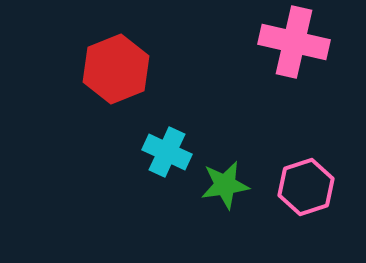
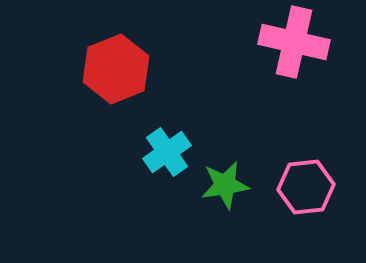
cyan cross: rotated 30 degrees clockwise
pink hexagon: rotated 12 degrees clockwise
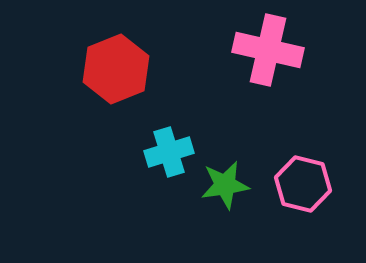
pink cross: moved 26 px left, 8 px down
cyan cross: moved 2 px right; rotated 18 degrees clockwise
pink hexagon: moved 3 px left, 3 px up; rotated 20 degrees clockwise
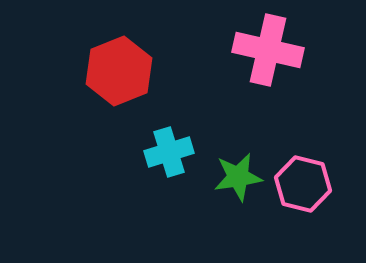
red hexagon: moved 3 px right, 2 px down
green star: moved 13 px right, 8 px up
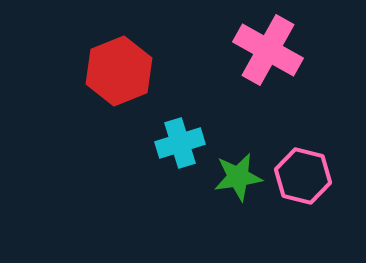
pink cross: rotated 16 degrees clockwise
cyan cross: moved 11 px right, 9 px up
pink hexagon: moved 8 px up
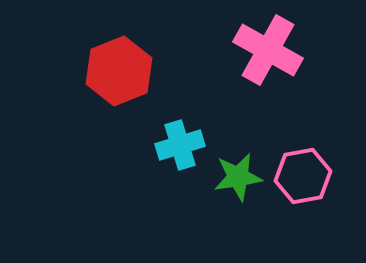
cyan cross: moved 2 px down
pink hexagon: rotated 24 degrees counterclockwise
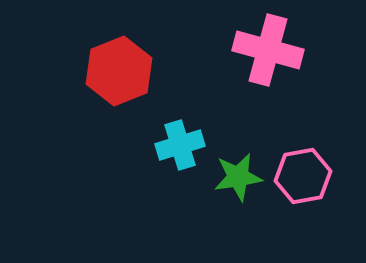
pink cross: rotated 14 degrees counterclockwise
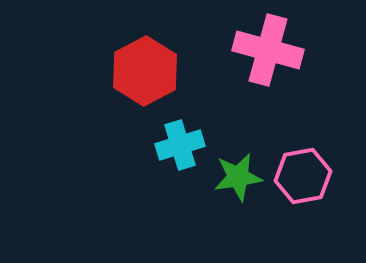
red hexagon: moved 26 px right; rotated 6 degrees counterclockwise
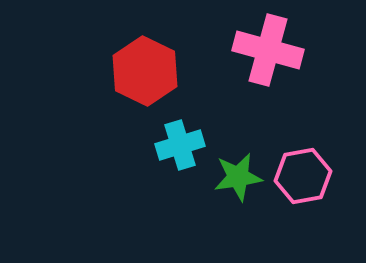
red hexagon: rotated 6 degrees counterclockwise
